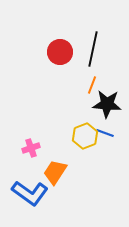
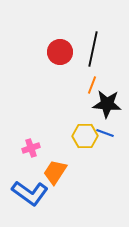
yellow hexagon: rotated 20 degrees clockwise
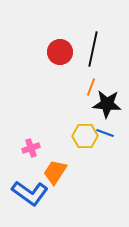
orange line: moved 1 px left, 2 px down
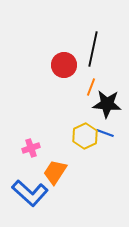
red circle: moved 4 px right, 13 px down
yellow hexagon: rotated 25 degrees counterclockwise
blue L-shape: rotated 6 degrees clockwise
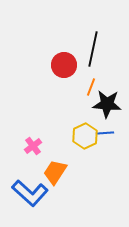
blue line: rotated 24 degrees counterclockwise
pink cross: moved 2 px right, 2 px up; rotated 18 degrees counterclockwise
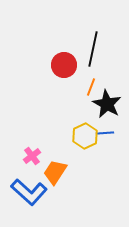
black star: rotated 24 degrees clockwise
pink cross: moved 1 px left, 10 px down
blue L-shape: moved 1 px left, 1 px up
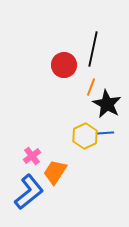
blue L-shape: rotated 81 degrees counterclockwise
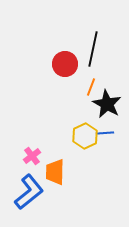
red circle: moved 1 px right, 1 px up
orange trapezoid: rotated 32 degrees counterclockwise
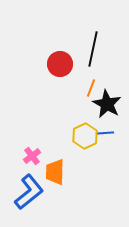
red circle: moved 5 px left
orange line: moved 1 px down
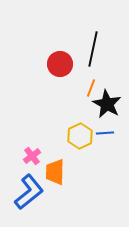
yellow hexagon: moved 5 px left
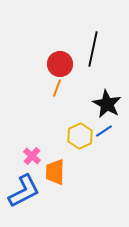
orange line: moved 34 px left
blue line: moved 1 px left, 2 px up; rotated 30 degrees counterclockwise
pink cross: rotated 12 degrees counterclockwise
blue L-shape: moved 5 px left, 1 px up; rotated 12 degrees clockwise
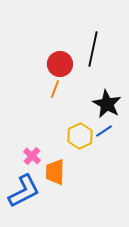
orange line: moved 2 px left, 1 px down
